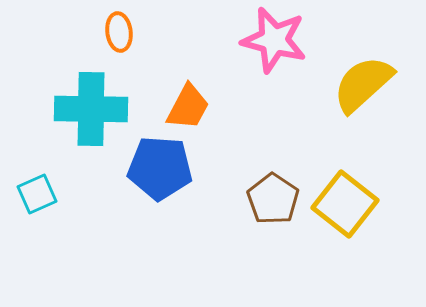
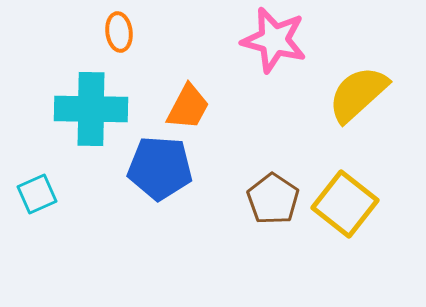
yellow semicircle: moved 5 px left, 10 px down
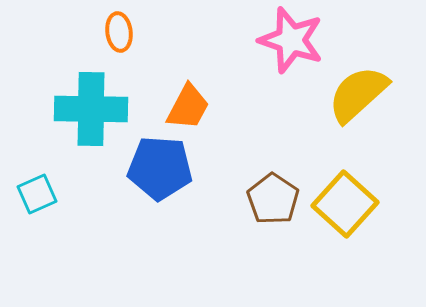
pink star: moved 17 px right; rotated 4 degrees clockwise
yellow square: rotated 4 degrees clockwise
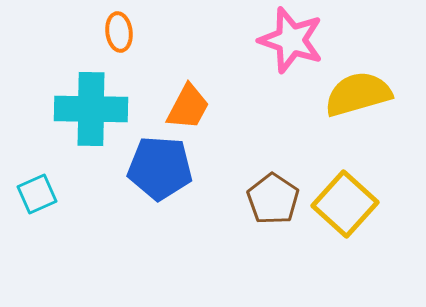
yellow semicircle: rotated 26 degrees clockwise
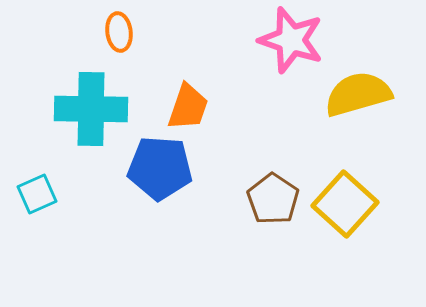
orange trapezoid: rotated 9 degrees counterclockwise
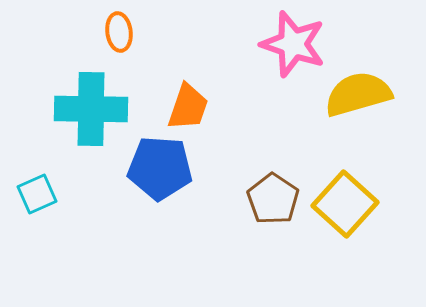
pink star: moved 2 px right, 4 px down
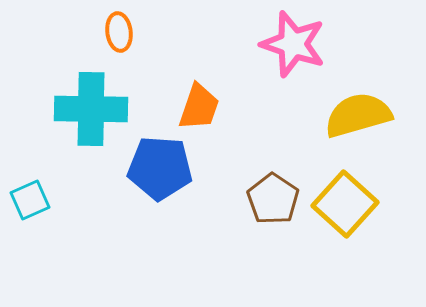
yellow semicircle: moved 21 px down
orange trapezoid: moved 11 px right
cyan square: moved 7 px left, 6 px down
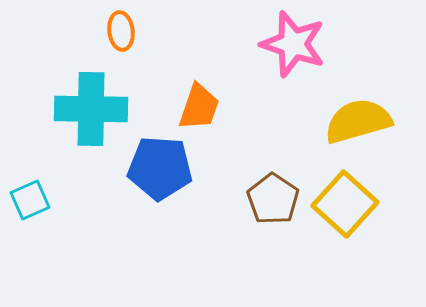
orange ellipse: moved 2 px right, 1 px up
yellow semicircle: moved 6 px down
